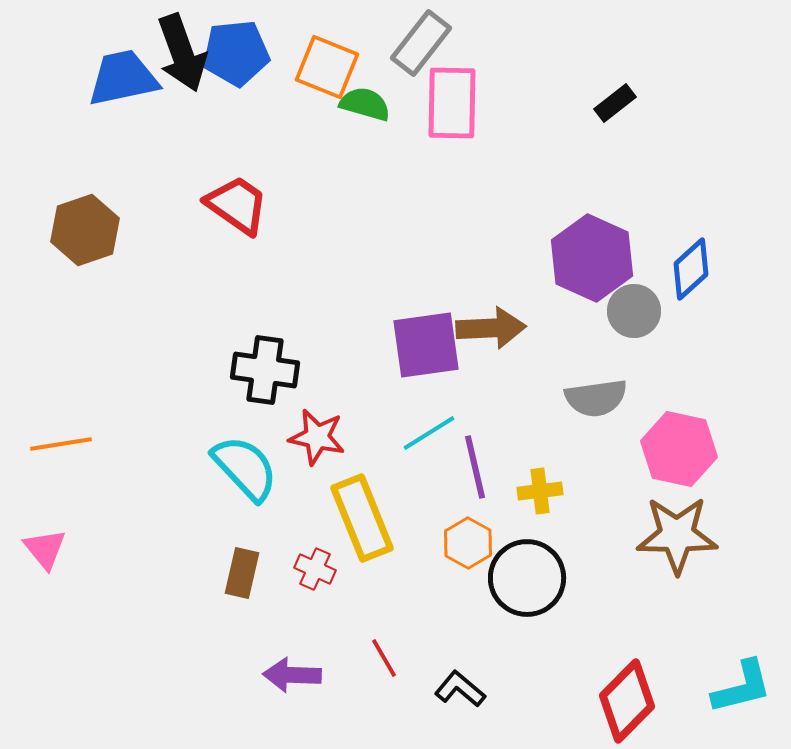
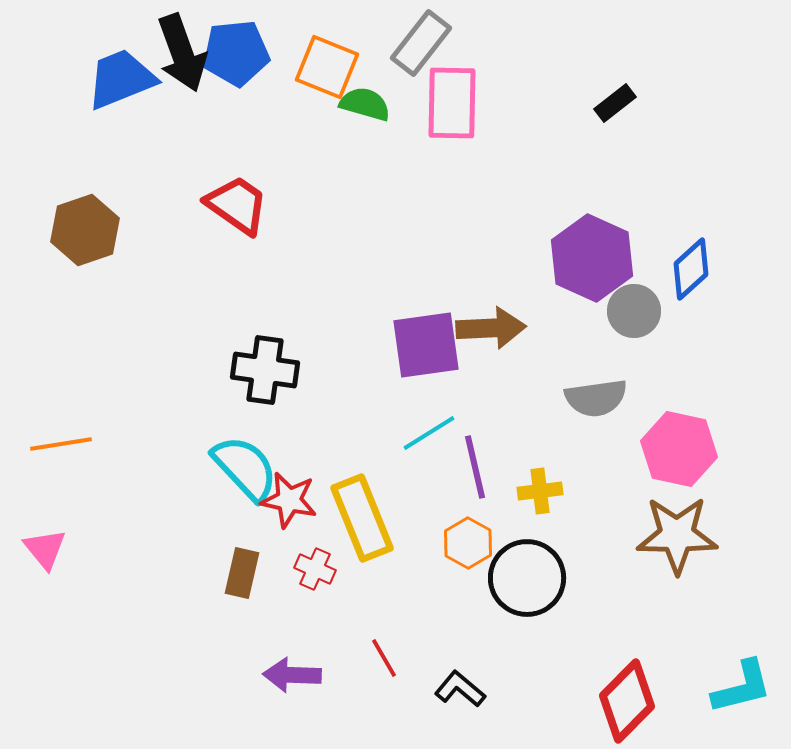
blue trapezoid: moved 2 px left, 1 px down; rotated 10 degrees counterclockwise
red star: moved 28 px left, 63 px down
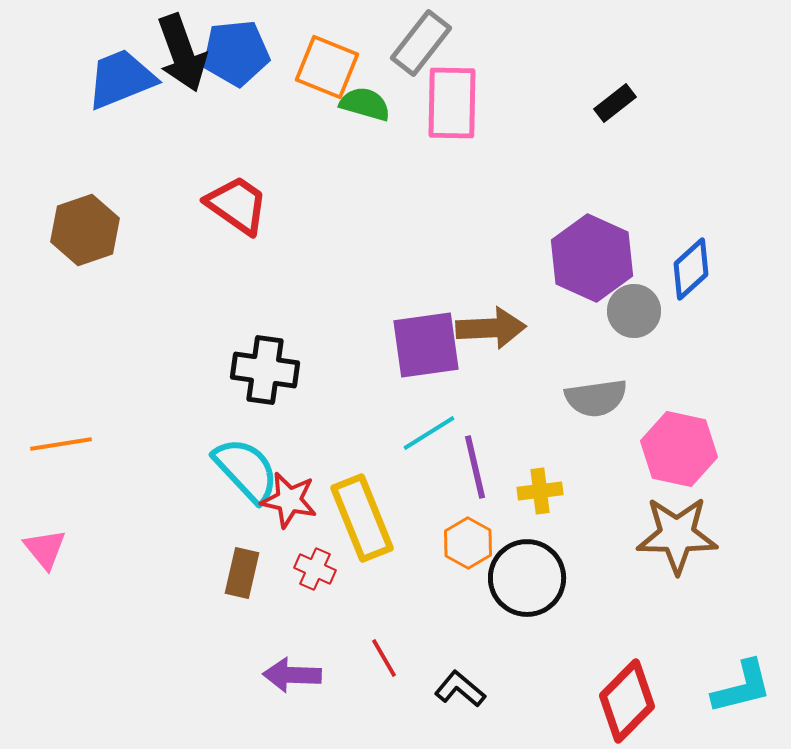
cyan semicircle: moved 1 px right, 2 px down
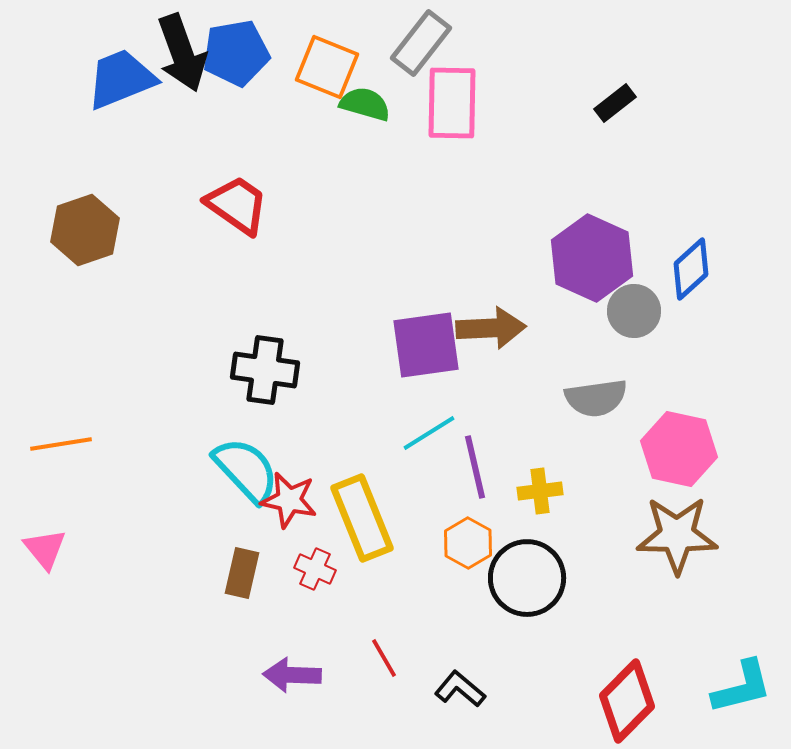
blue pentagon: rotated 4 degrees counterclockwise
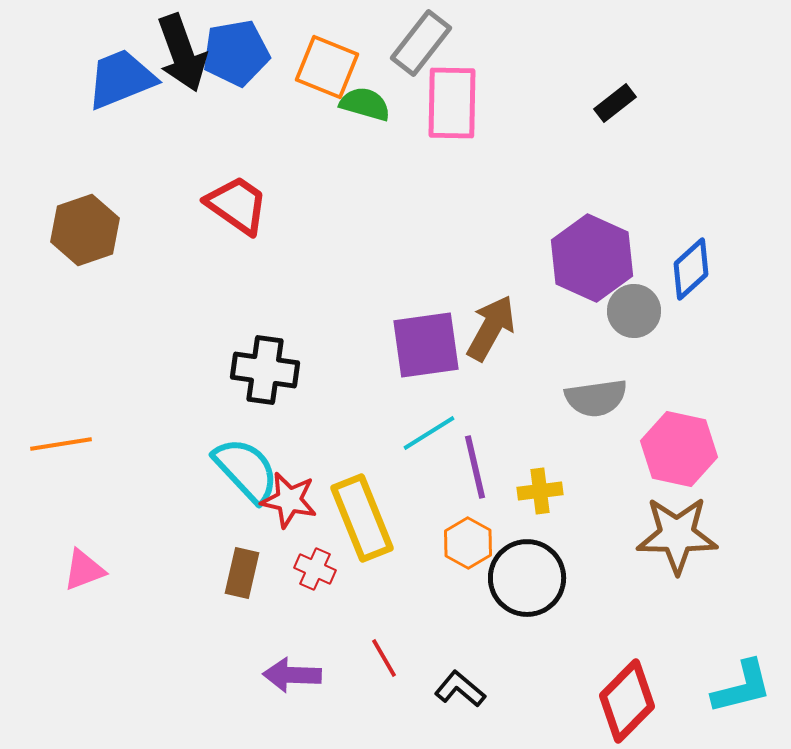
brown arrow: rotated 58 degrees counterclockwise
pink triangle: moved 39 px right, 21 px down; rotated 48 degrees clockwise
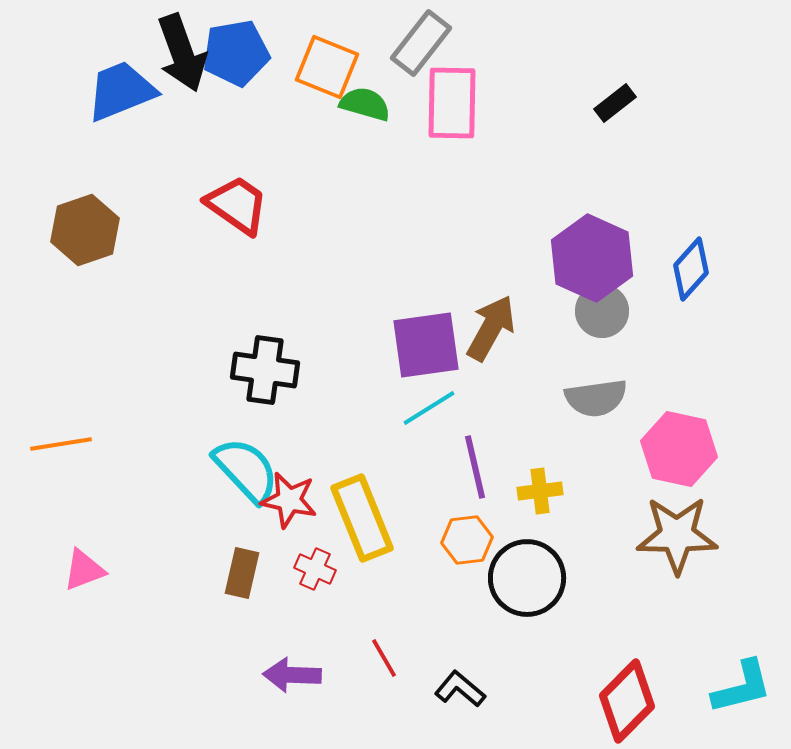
blue trapezoid: moved 12 px down
blue diamond: rotated 6 degrees counterclockwise
gray circle: moved 32 px left
cyan line: moved 25 px up
orange hexagon: moved 1 px left, 3 px up; rotated 24 degrees clockwise
